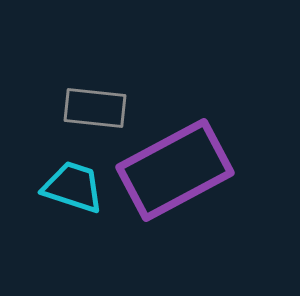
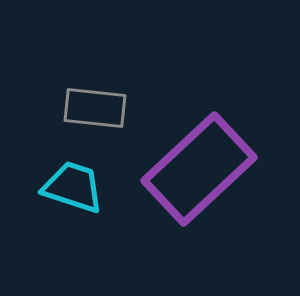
purple rectangle: moved 24 px right, 1 px up; rotated 15 degrees counterclockwise
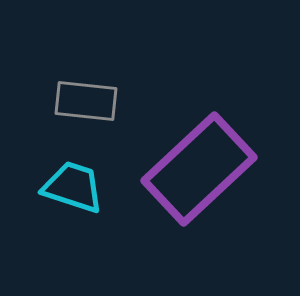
gray rectangle: moved 9 px left, 7 px up
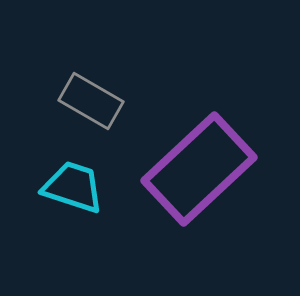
gray rectangle: moved 5 px right; rotated 24 degrees clockwise
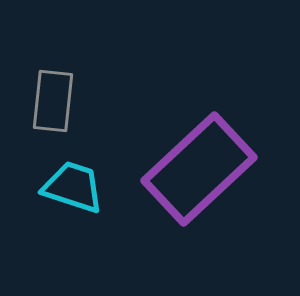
gray rectangle: moved 38 px left; rotated 66 degrees clockwise
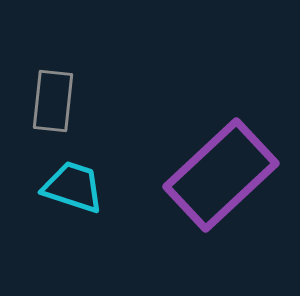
purple rectangle: moved 22 px right, 6 px down
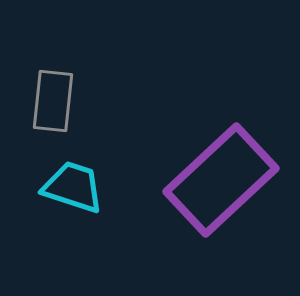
purple rectangle: moved 5 px down
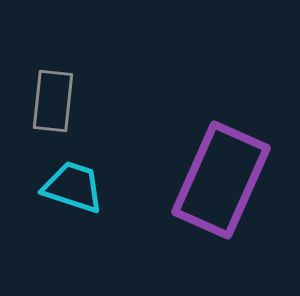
purple rectangle: rotated 23 degrees counterclockwise
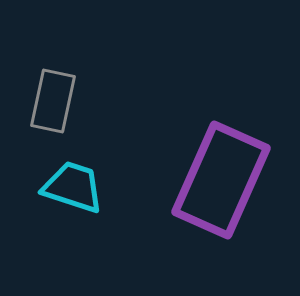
gray rectangle: rotated 6 degrees clockwise
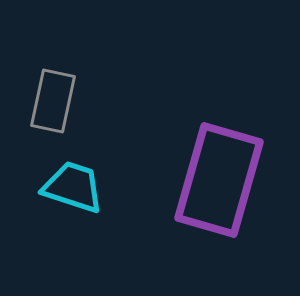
purple rectangle: moved 2 px left; rotated 8 degrees counterclockwise
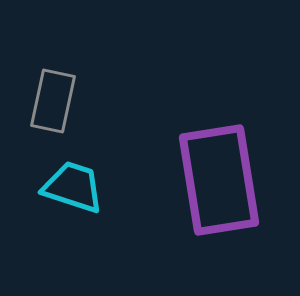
purple rectangle: rotated 25 degrees counterclockwise
